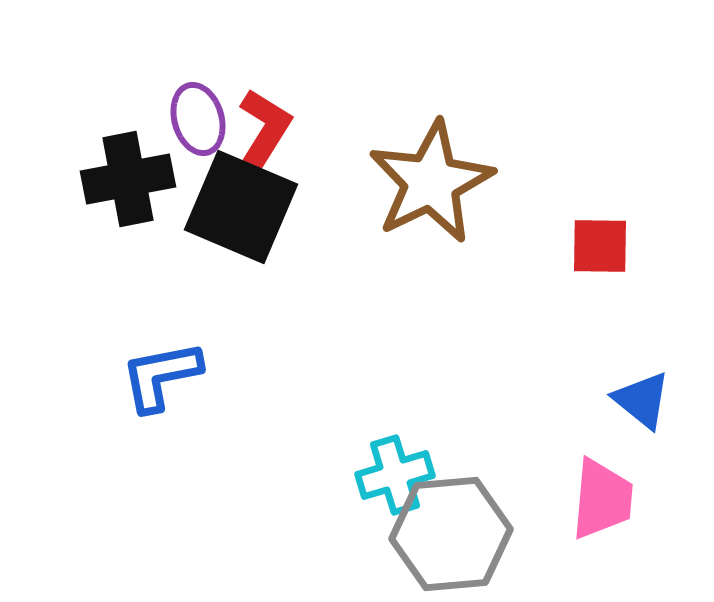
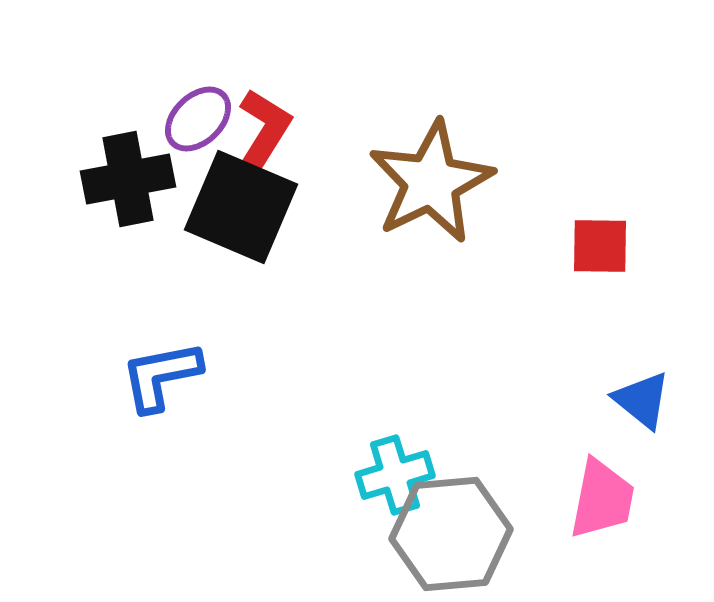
purple ellipse: rotated 62 degrees clockwise
pink trapezoid: rotated 6 degrees clockwise
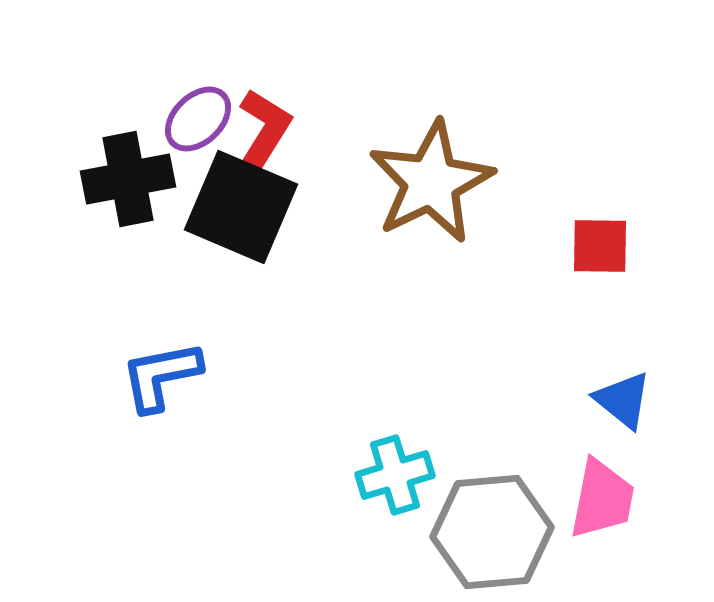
blue triangle: moved 19 px left
gray hexagon: moved 41 px right, 2 px up
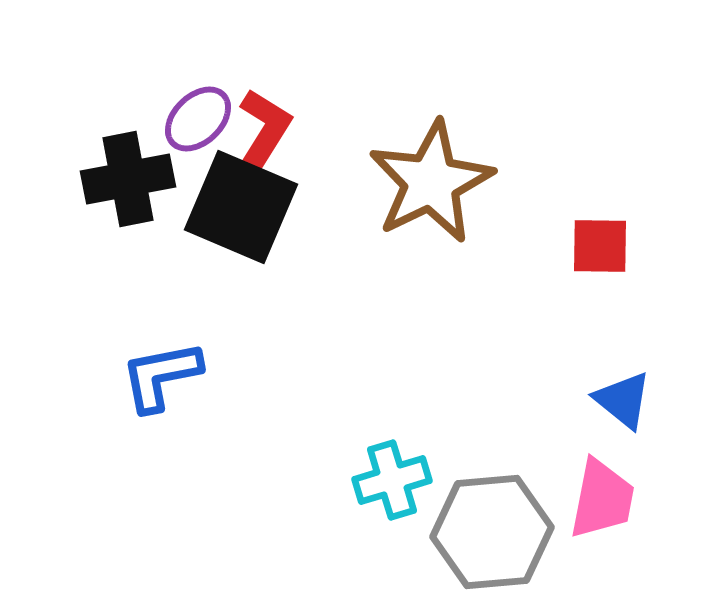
cyan cross: moved 3 px left, 5 px down
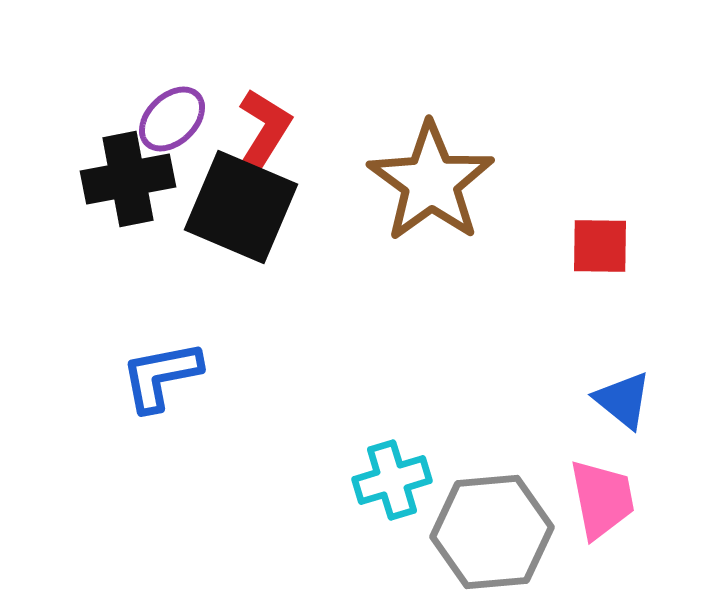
purple ellipse: moved 26 px left
brown star: rotated 10 degrees counterclockwise
pink trapezoid: rotated 22 degrees counterclockwise
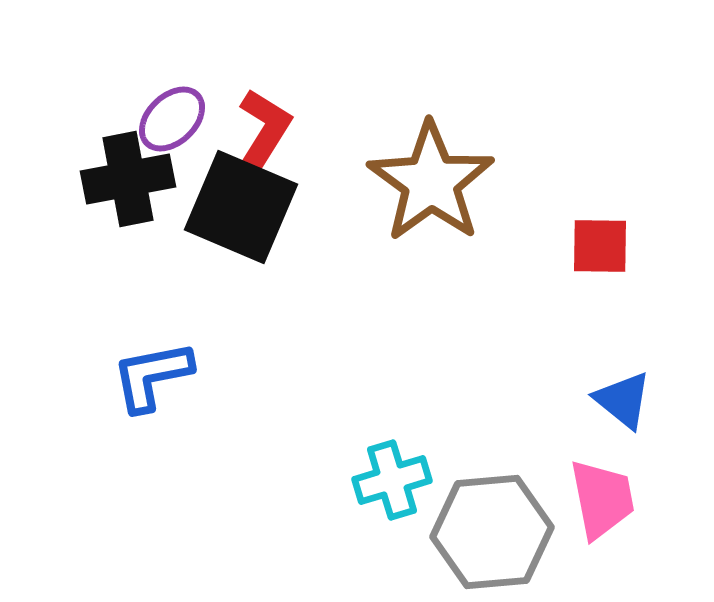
blue L-shape: moved 9 px left
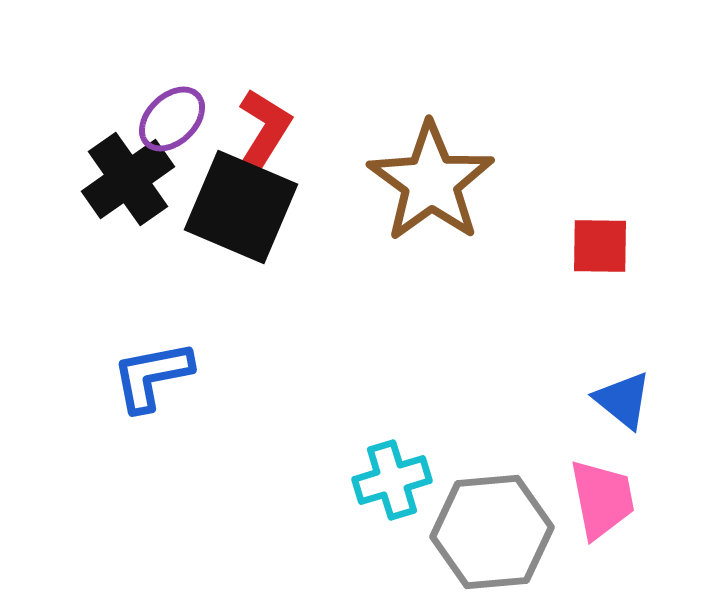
black cross: rotated 24 degrees counterclockwise
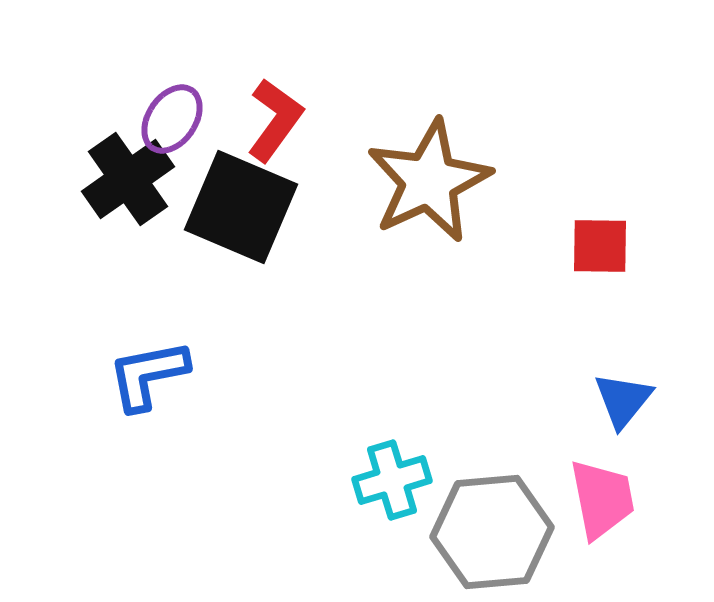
purple ellipse: rotated 12 degrees counterclockwise
red L-shape: moved 11 px right, 10 px up; rotated 4 degrees clockwise
brown star: moved 2 px left, 1 px up; rotated 11 degrees clockwise
blue L-shape: moved 4 px left, 1 px up
blue triangle: rotated 30 degrees clockwise
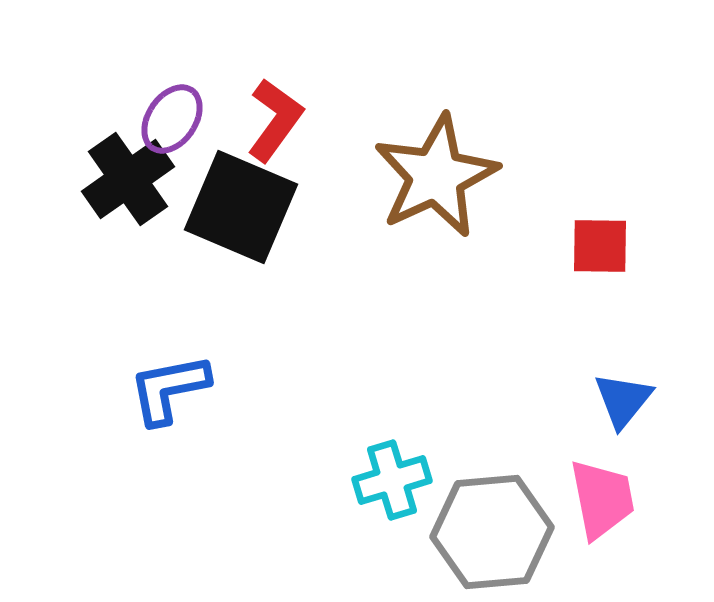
brown star: moved 7 px right, 5 px up
blue L-shape: moved 21 px right, 14 px down
